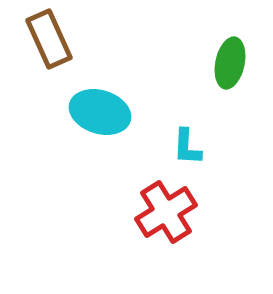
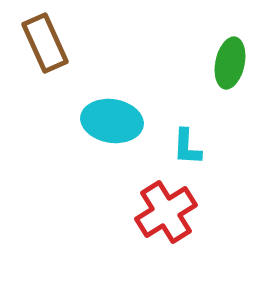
brown rectangle: moved 4 px left, 4 px down
cyan ellipse: moved 12 px right, 9 px down; rotated 8 degrees counterclockwise
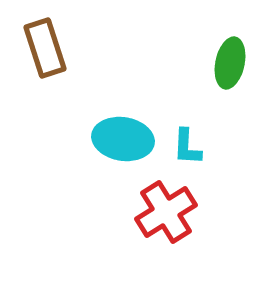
brown rectangle: moved 5 px down; rotated 6 degrees clockwise
cyan ellipse: moved 11 px right, 18 px down
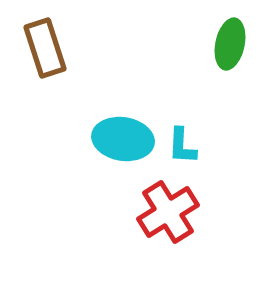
green ellipse: moved 19 px up
cyan L-shape: moved 5 px left, 1 px up
red cross: moved 2 px right
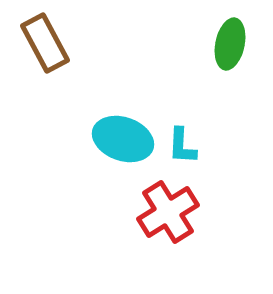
brown rectangle: moved 5 px up; rotated 10 degrees counterclockwise
cyan ellipse: rotated 10 degrees clockwise
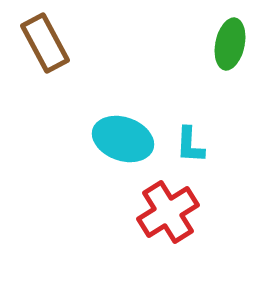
cyan L-shape: moved 8 px right, 1 px up
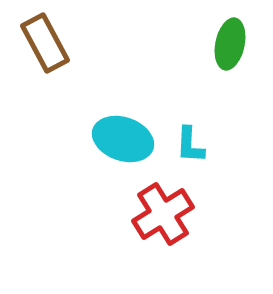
red cross: moved 5 px left, 2 px down
